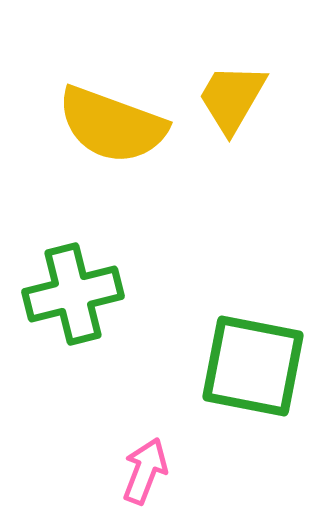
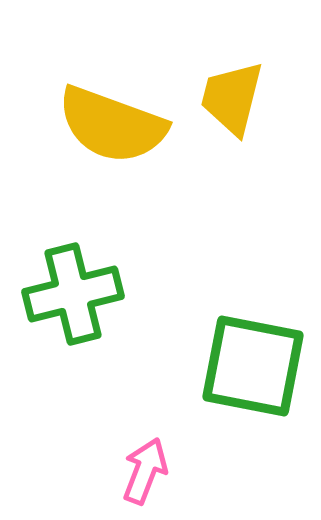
yellow trapezoid: rotated 16 degrees counterclockwise
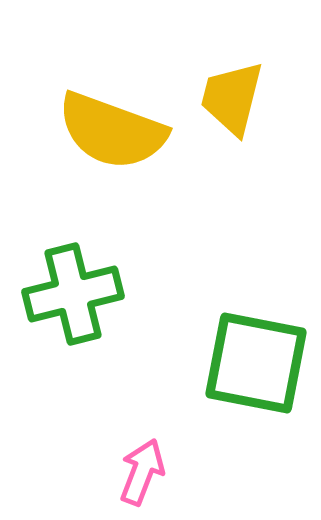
yellow semicircle: moved 6 px down
green square: moved 3 px right, 3 px up
pink arrow: moved 3 px left, 1 px down
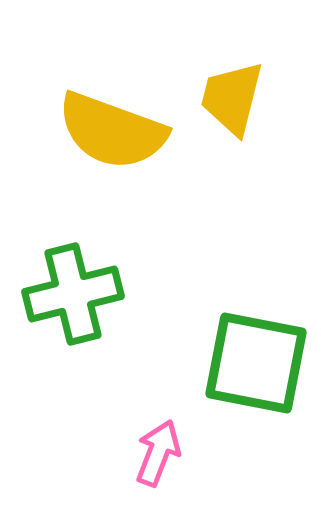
pink arrow: moved 16 px right, 19 px up
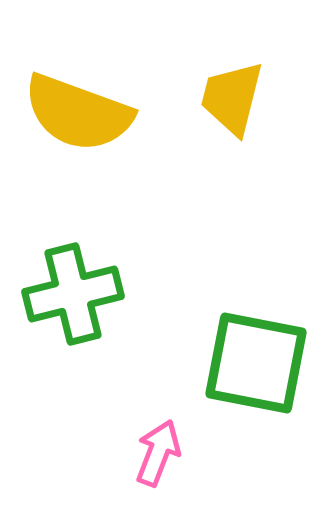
yellow semicircle: moved 34 px left, 18 px up
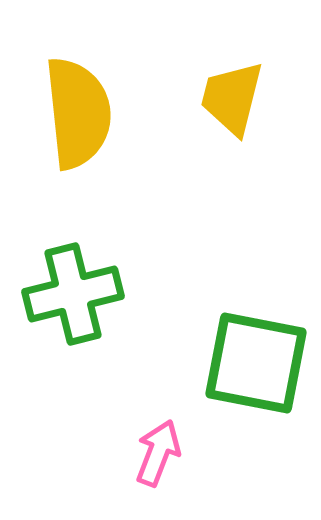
yellow semicircle: rotated 116 degrees counterclockwise
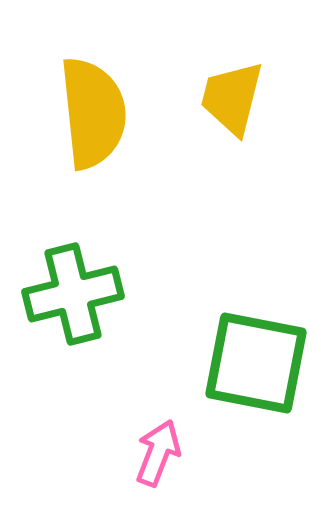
yellow semicircle: moved 15 px right
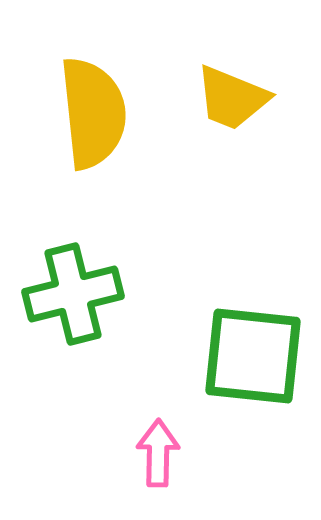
yellow trapezoid: rotated 82 degrees counterclockwise
green square: moved 3 px left, 7 px up; rotated 5 degrees counterclockwise
pink arrow: rotated 20 degrees counterclockwise
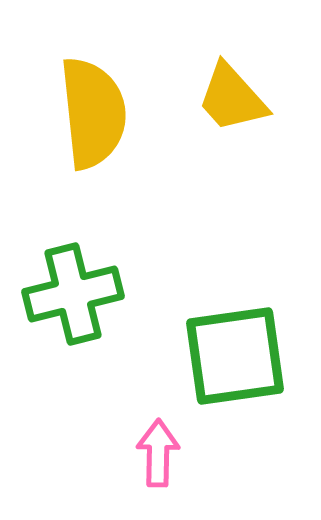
yellow trapezoid: rotated 26 degrees clockwise
green square: moved 18 px left; rotated 14 degrees counterclockwise
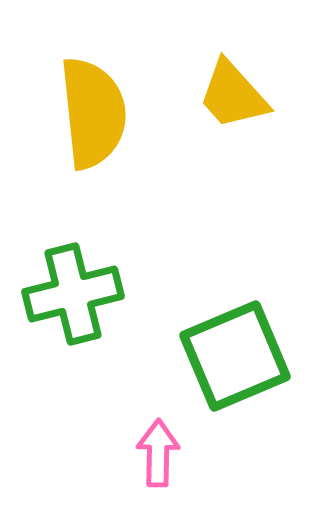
yellow trapezoid: moved 1 px right, 3 px up
green square: rotated 15 degrees counterclockwise
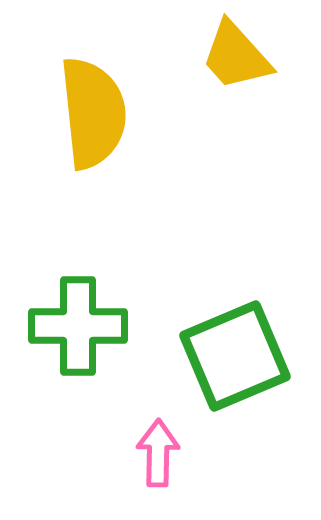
yellow trapezoid: moved 3 px right, 39 px up
green cross: moved 5 px right, 32 px down; rotated 14 degrees clockwise
